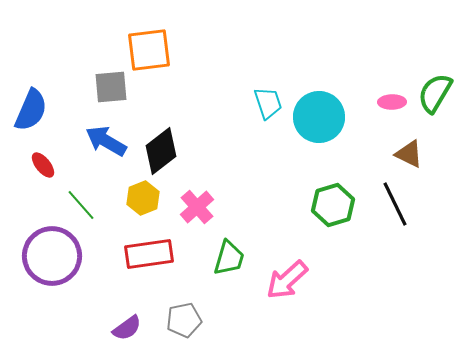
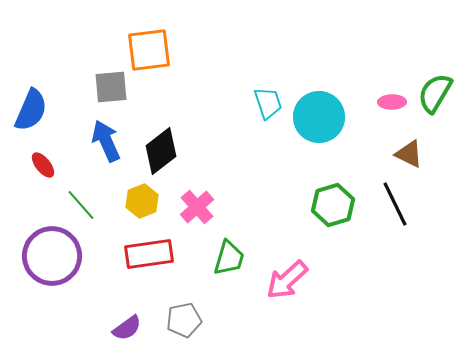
blue arrow: rotated 36 degrees clockwise
yellow hexagon: moved 1 px left, 3 px down
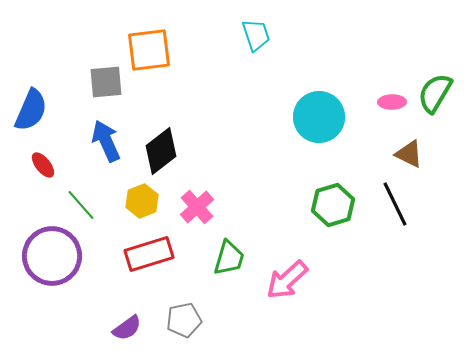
gray square: moved 5 px left, 5 px up
cyan trapezoid: moved 12 px left, 68 px up
red rectangle: rotated 9 degrees counterclockwise
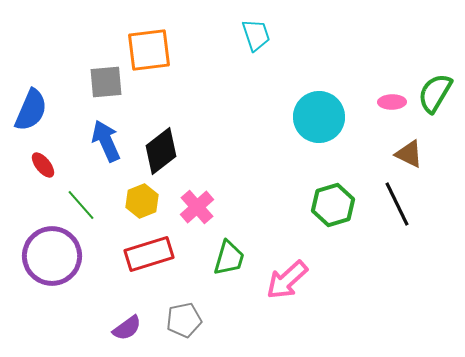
black line: moved 2 px right
